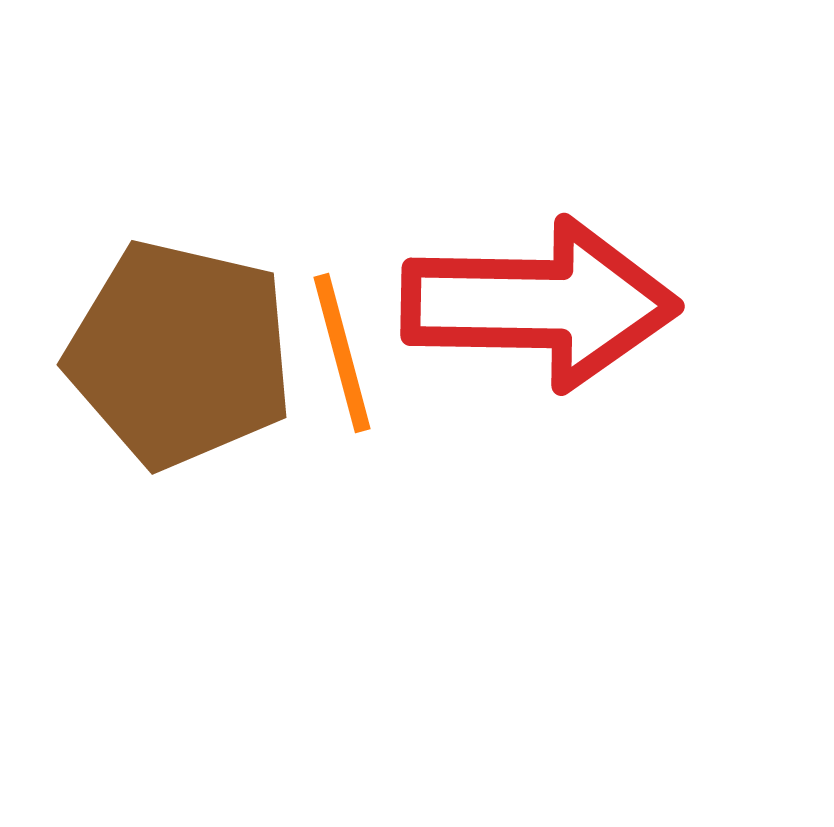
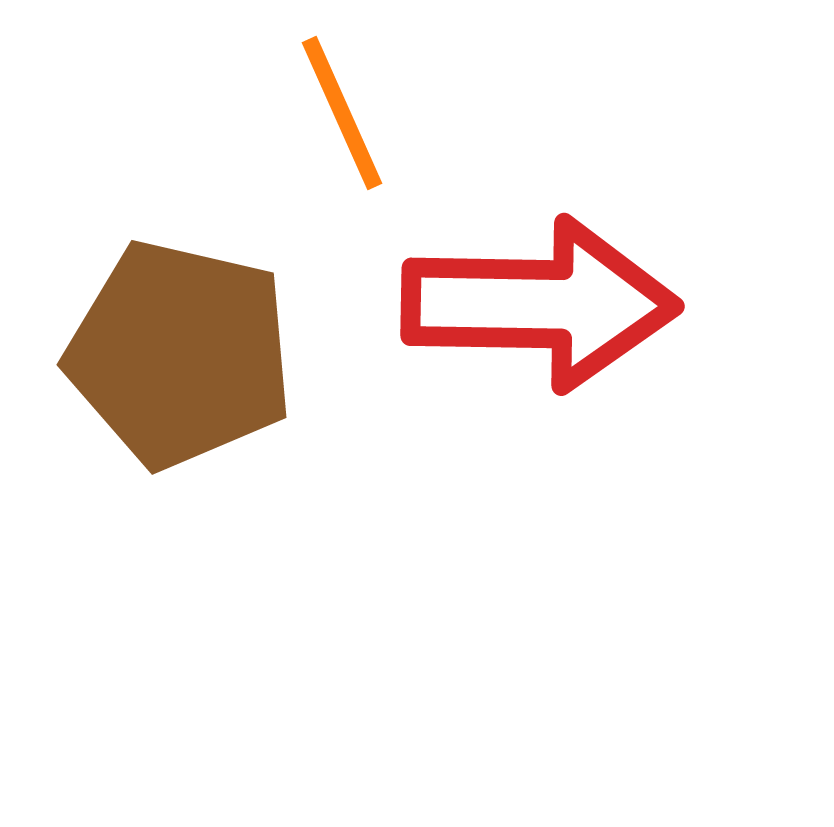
orange line: moved 240 px up; rotated 9 degrees counterclockwise
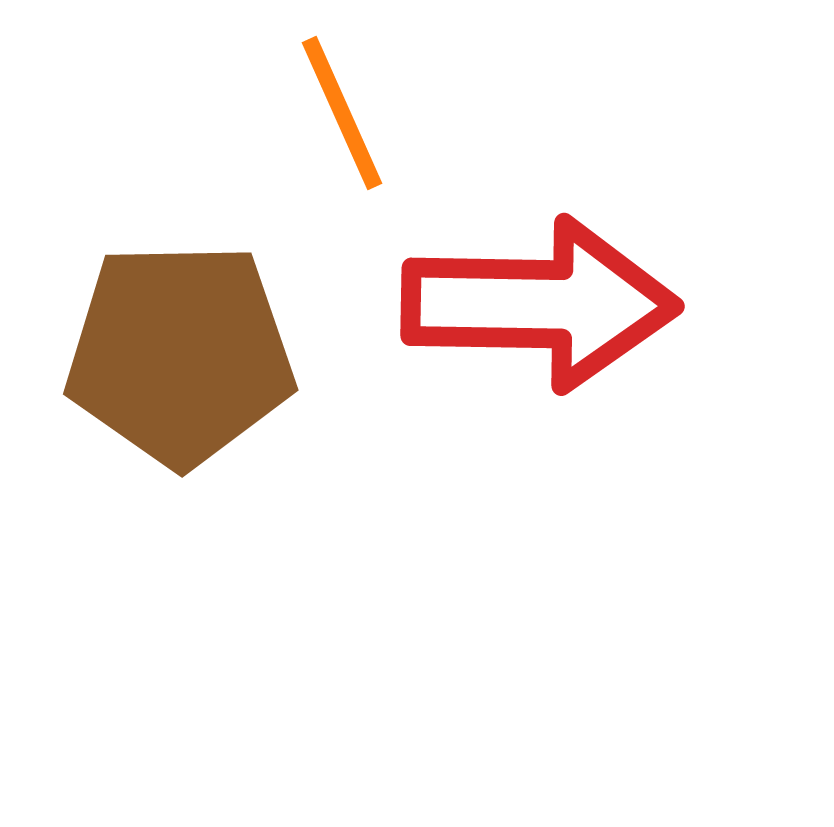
brown pentagon: rotated 14 degrees counterclockwise
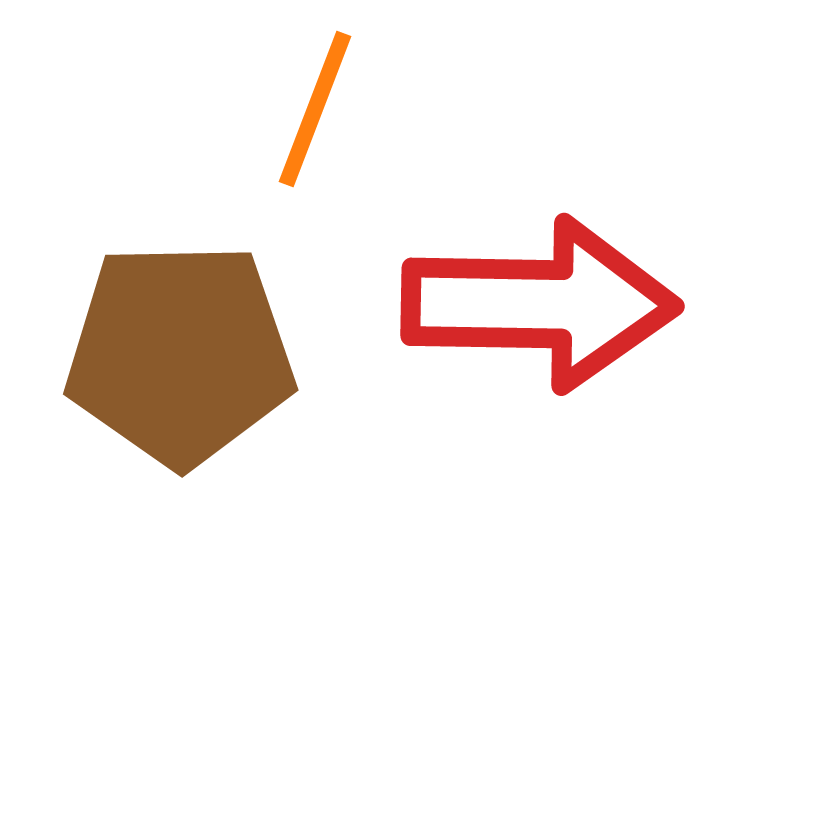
orange line: moved 27 px left, 4 px up; rotated 45 degrees clockwise
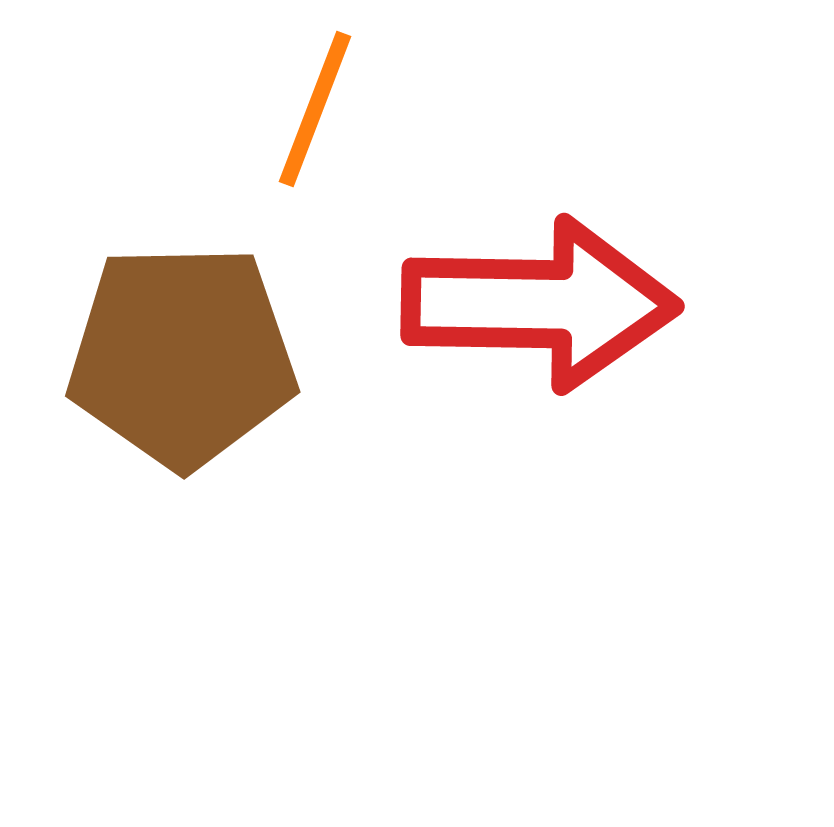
brown pentagon: moved 2 px right, 2 px down
